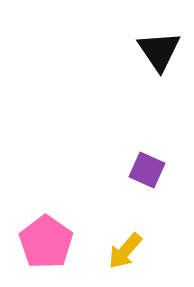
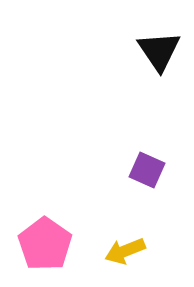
pink pentagon: moved 1 px left, 2 px down
yellow arrow: rotated 27 degrees clockwise
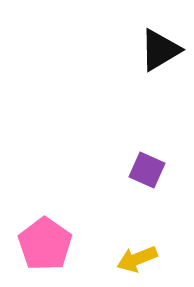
black triangle: moved 1 px right, 1 px up; rotated 33 degrees clockwise
yellow arrow: moved 12 px right, 8 px down
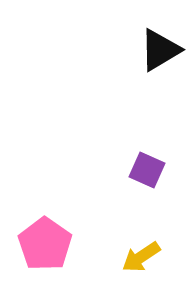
yellow arrow: moved 4 px right, 2 px up; rotated 12 degrees counterclockwise
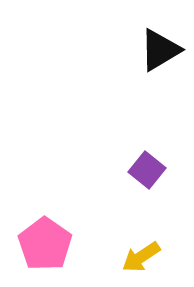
purple square: rotated 15 degrees clockwise
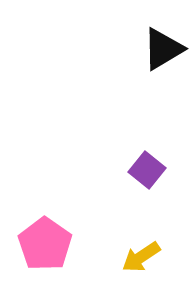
black triangle: moved 3 px right, 1 px up
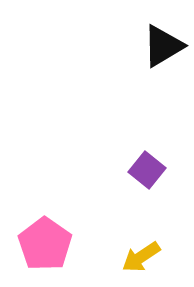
black triangle: moved 3 px up
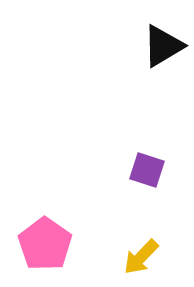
purple square: rotated 21 degrees counterclockwise
yellow arrow: rotated 12 degrees counterclockwise
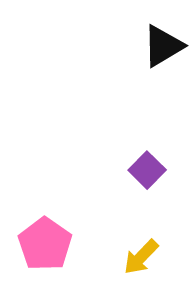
purple square: rotated 27 degrees clockwise
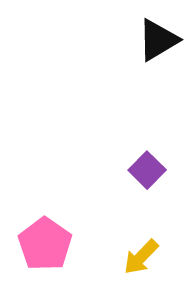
black triangle: moved 5 px left, 6 px up
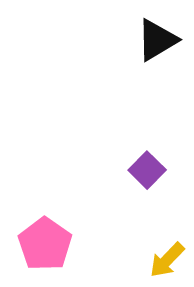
black triangle: moved 1 px left
yellow arrow: moved 26 px right, 3 px down
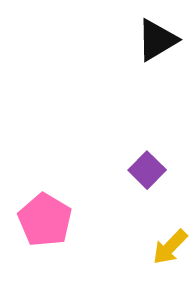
pink pentagon: moved 24 px up; rotated 4 degrees counterclockwise
yellow arrow: moved 3 px right, 13 px up
